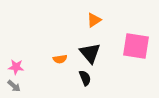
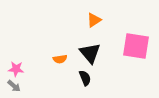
pink star: moved 2 px down
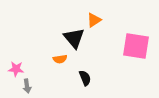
black triangle: moved 16 px left, 15 px up
gray arrow: moved 13 px right; rotated 40 degrees clockwise
